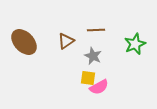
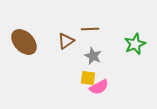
brown line: moved 6 px left, 1 px up
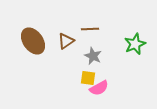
brown ellipse: moved 9 px right, 1 px up; rotated 8 degrees clockwise
pink semicircle: moved 1 px down
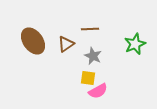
brown triangle: moved 3 px down
pink semicircle: moved 1 px left, 3 px down
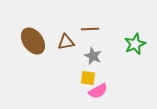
brown triangle: moved 2 px up; rotated 24 degrees clockwise
